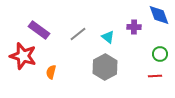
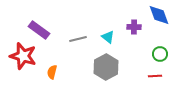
gray line: moved 5 px down; rotated 24 degrees clockwise
gray hexagon: moved 1 px right
orange semicircle: moved 1 px right
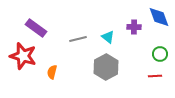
blue diamond: moved 2 px down
purple rectangle: moved 3 px left, 2 px up
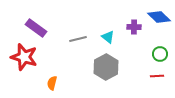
blue diamond: rotated 25 degrees counterclockwise
red star: moved 1 px right, 1 px down
orange semicircle: moved 11 px down
red line: moved 2 px right
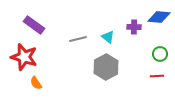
blue diamond: rotated 40 degrees counterclockwise
purple rectangle: moved 2 px left, 3 px up
orange semicircle: moved 16 px left; rotated 48 degrees counterclockwise
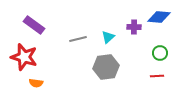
cyan triangle: rotated 40 degrees clockwise
green circle: moved 1 px up
gray hexagon: rotated 20 degrees clockwise
orange semicircle: rotated 48 degrees counterclockwise
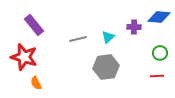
purple rectangle: rotated 15 degrees clockwise
orange semicircle: rotated 56 degrees clockwise
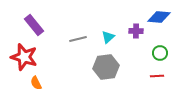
purple cross: moved 2 px right, 4 px down
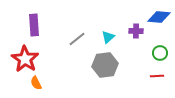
purple rectangle: rotated 35 degrees clockwise
gray line: moved 1 px left; rotated 24 degrees counterclockwise
red star: moved 1 px right, 2 px down; rotated 16 degrees clockwise
gray hexagon: moved 1 px left, 2 px up
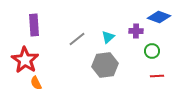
blue diamond: rotated 15 degrees clockwise
green circle: moved 8 px left, 2 px up
red star: moved 1 px down
